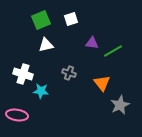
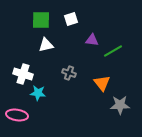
green square: rotated 24 degrees clockwise
purple triangle: moved 3 px up
cyan star: moved 3 px left, 2 px down
gray star: rotated 24 degrees clockwise
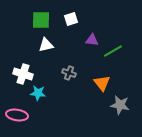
gray star: rotated 12 degrees clockwise
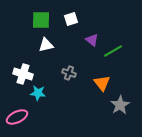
purple triangle: rotated 32 degrees clockwise
gray star: rotated 30 degrees clockwise
pink ellipse: moved 2 px down; rotated 35 degrees counterclockwise
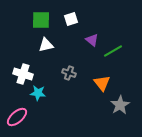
pink ellipse: rotated 15 degrees counterclockwise
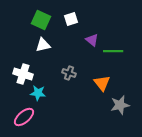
green square: rotated 24 degrees clockwise
white triangle: moved 3 px left
green line: rotated 30 degrees clockwise
gray star: rotated 18 degrees clockwise
pink ellipse: moved 7 px right
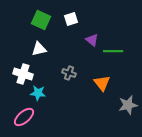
white triangle: moved 4 px left, 4 px down
gray star: moved 8 px right
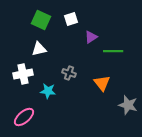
purple triangle: moved 1 px left, 3 px up; rotated 48 degrees clockwise
white cross: rotated 30 degrees counterclockwise
cyan star: moved 10 px right, 2 px up
gray star: rotated 30 degrees clockwise
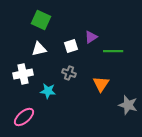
white square: moved 27 px down
orange triangle: moved 1 px left, 1 px down; rotated 12 degrees clockwise
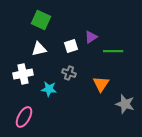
cyan star: moved 1 px right, 2 px up
gray star: moved 3 px left, 1 px up
pink ellipse: rotated 20 degrees counterclockwise
